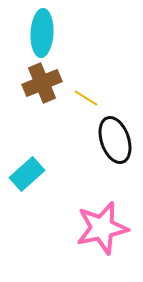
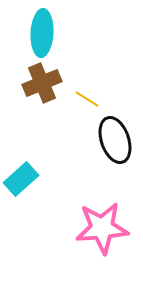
yellow line: moved 1 px right, 1 px down
cyan rectangle: moved 6 px left, 5 px down
pink star: rotated 8 degrees clockwise
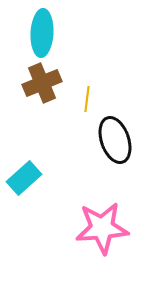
yellow line: rotated 65 degrees clockwise
cyan rectangle: moved 3 px right, 1 px up
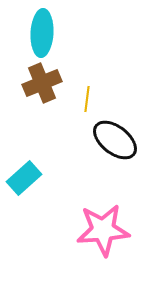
black ellipse: rotated 33 degrees counterclockwise
pink star: moved 1 px right, 2 px down
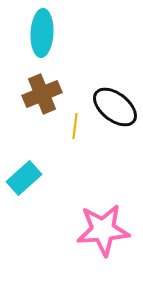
brown cross: moved 11 px down
yellow line: moved 12 px left, 27 px down
black ellipse: moved 33 px up
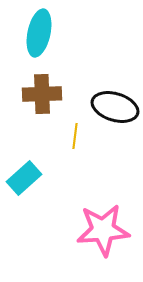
cyan ellipse: moved 3 px left; rotated 9 degrees clockwise
brown cross: rotated 21 degrees clockwise
black ellipse: rotated 21 degrees counterclockwise
yellow line: moved 10 px down
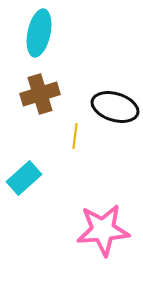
brown cross: moved 2 px left; rotated 15 degrees counterclockwise
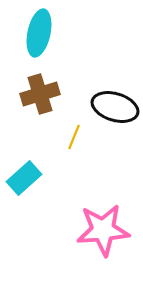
yellow line: moved 1 px left, 1 px down; rotated 15 degrees clockwise
